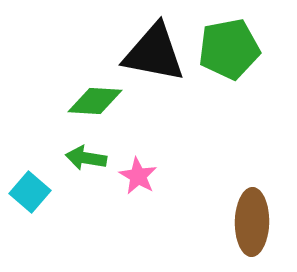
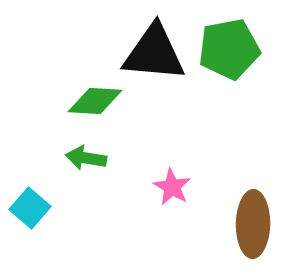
black triangle: rotated 6 degrees counterclockwise
pink star: moved 34 px right, 11 px down
cyan square: moved 16 px down
brown ellipse: moved 1 px right, 2 px down
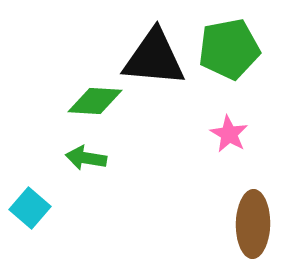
black triangle: moved 5 px down
pink star: moved 57 px right, 53 px up
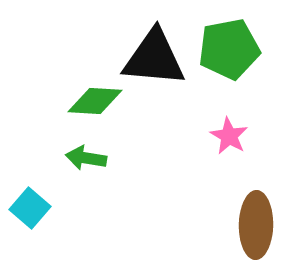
pink star: moved 2 px down
brown ellipse: moved 3 px right, 1 px down
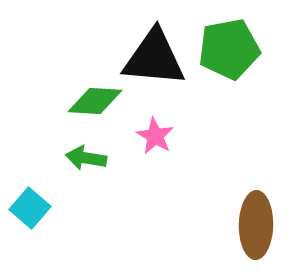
pink star: moved 74 px left
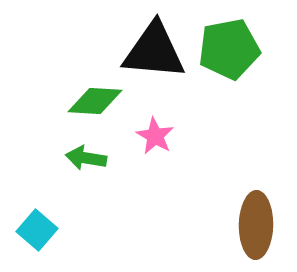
black triangle: moved 7 px up
cyan square: moved 7 px right, 22 px down
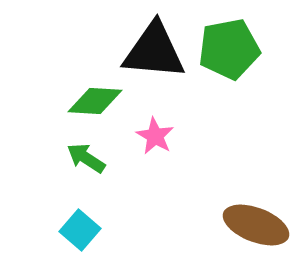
green arrow: rotated 24 degrees clockwise
brown ellipse: rotated 70 degrees counterclockwise
cyan square: moved 43 px right
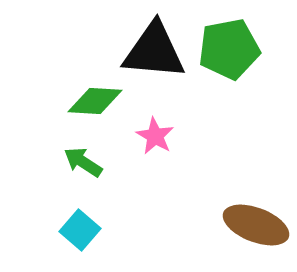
green arrow: moved 3 px left, 4 px down
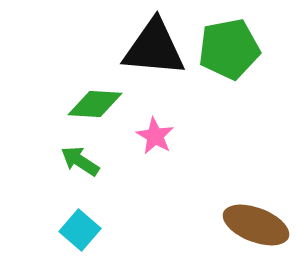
black triangle: moved 3 px up
green diamond: moved 3 px down
green arrow: moved 3 px left, 1 px up
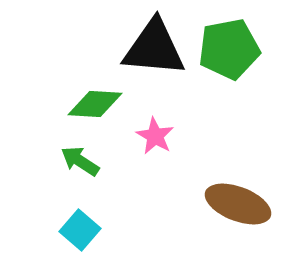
brown ellipse: moved 18 px left, 21 px up
